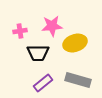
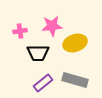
gray rectangle: moved 3 px left
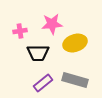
pink star: moved 2 px up
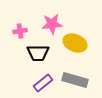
yellow ellipse: rotated 40 degrees clockwise
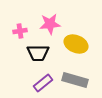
pink star: moved 2 px left
yellow ellipse: moved 1 px right, 1 px down
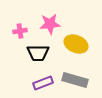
purple rectangle: rotated 18 degrees clockwise
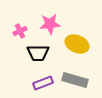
pink cross: rotated 16 degrees counterclockwise
yellow ellipse: moved 1 px right
